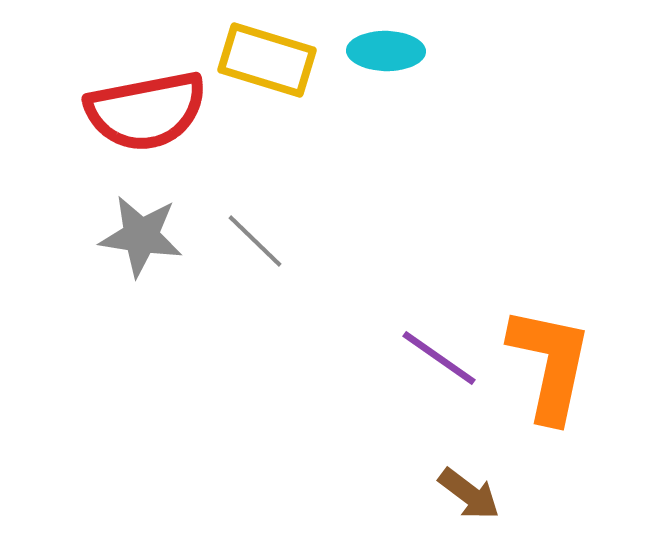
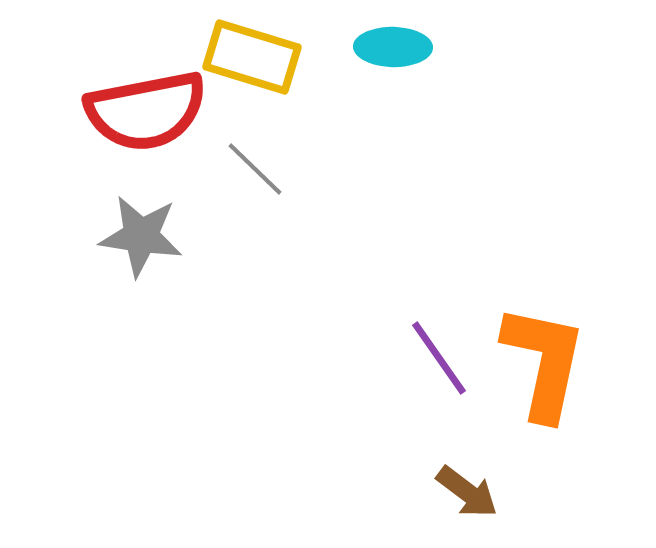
cyan ellipse: moved 7 px right, 4 px up
yellow rectangle: moved 15 px left, 3 px up
gray line: moved 72 px up
purple line: rotated 20 degrees clockwise
orange L-shape: moved 6 px left, 2 px up
brown arrow: moved 2 px left, 2 px up
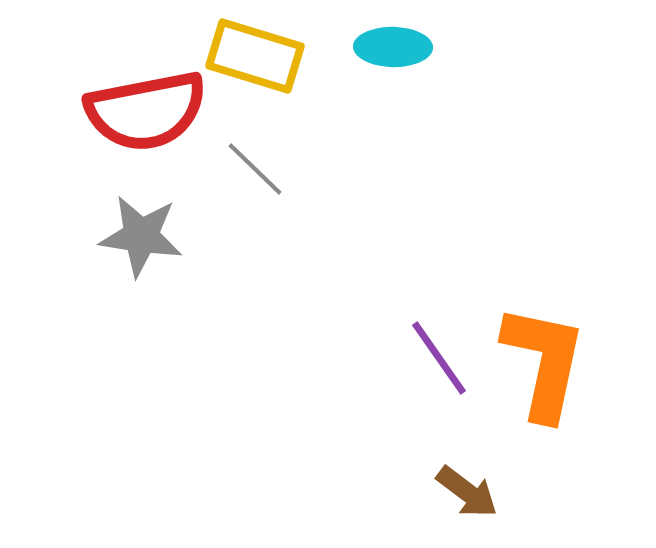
yellow rectangle: moved 3 px right, 1 px up
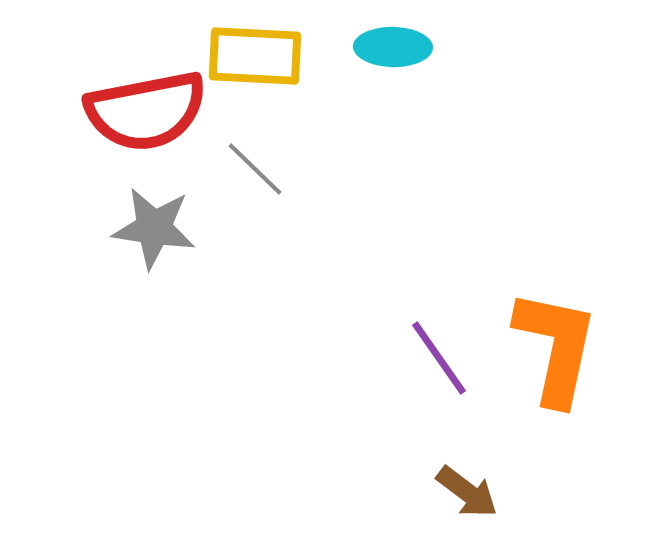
yellow rectangle: rotated 14 degrees counterclockwise
gray star: moved 13 px right, 8 px up
orange L-shape: moved 12 px right, 15 px up
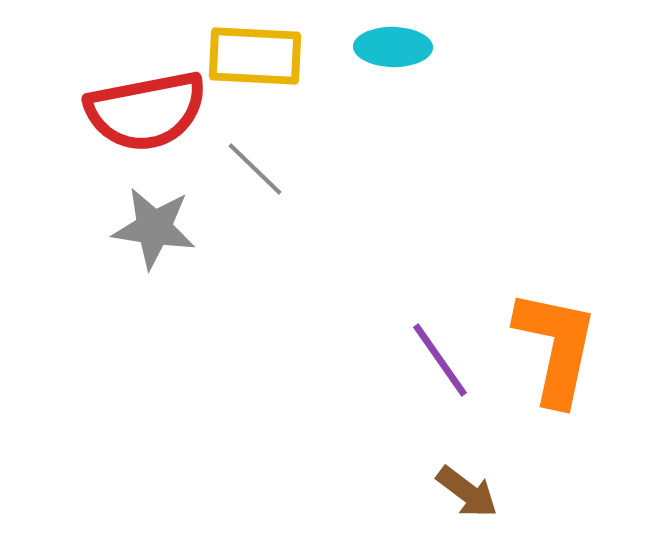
purple line: moved 1 px right, 2 px down
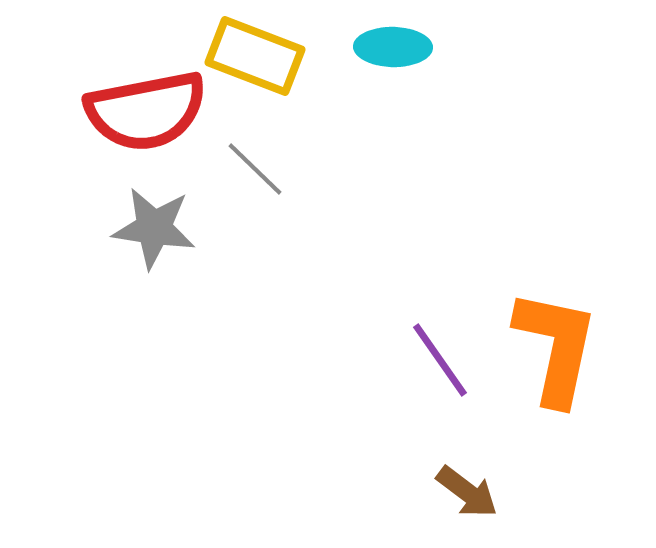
yellow rectangle: rotated 18 degrees clockwise
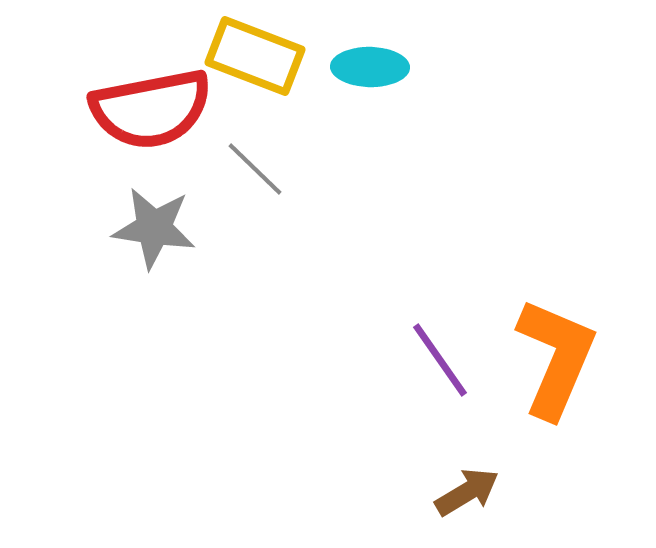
cyan ellipse: moved 23 px left, 20 px down
red semicircle: moved 5 px right, 2 px up
orange L-shape: moved 11 px down; rotated 11 degrees clockwise
brown arrow: rotated 68 degrees counterclockwise
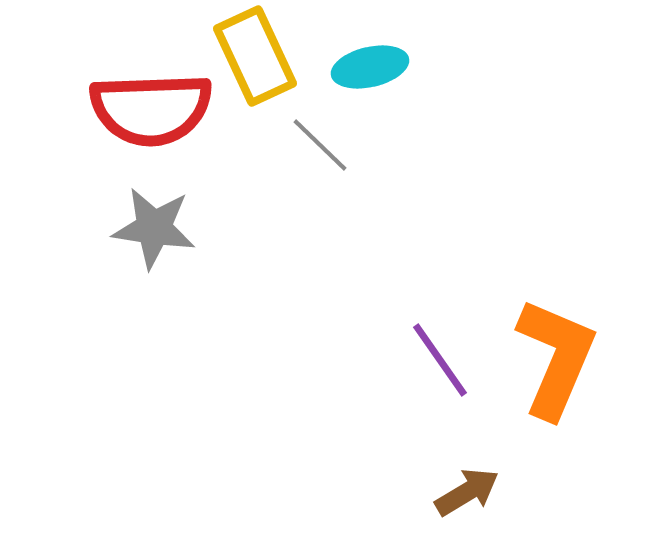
yellow rectangle: rotated 44 degrees clockwise
cyan ellipse: rotated 14 degrees counterclockwise
red semicircle: rotated 9 degrees clockwise
gray line: moved 65 px right, 24 px up
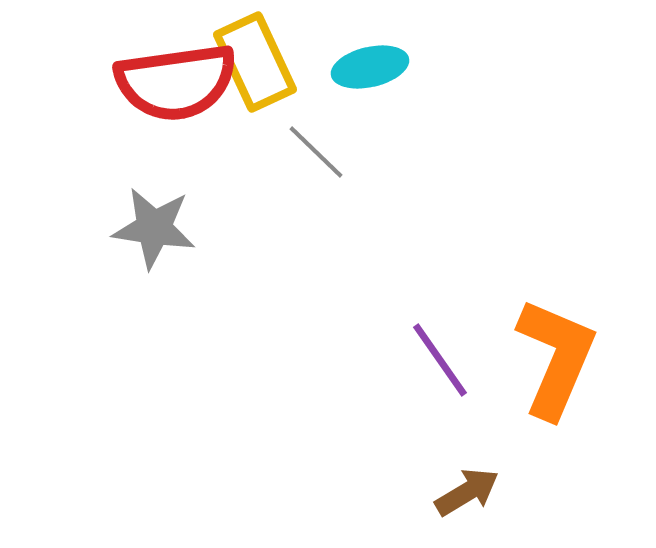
yellow rectangle: moved 6 px down
red semicircle: moved 25 px right, 27 px up; rotated 6 degrees counterclockwise
gray line: moved 4 px left, 7 px down
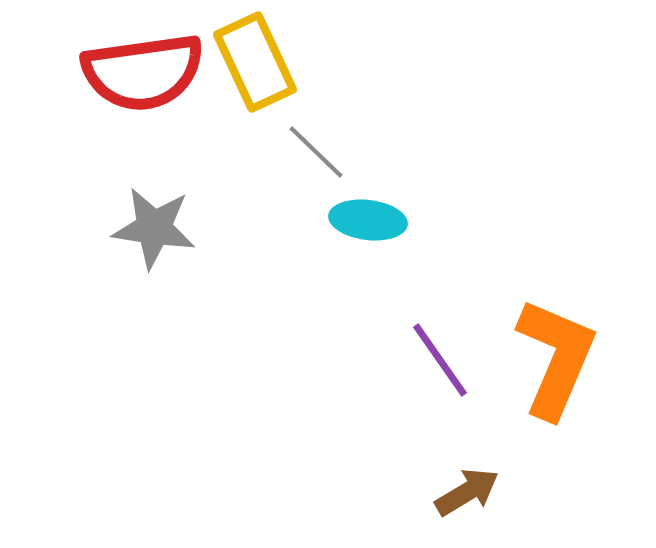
cyan ellipse: moved 2 px left, 153 px down; rotated 20 degrees clockwise
red semicircle: moved 33 px left, 10 px up
